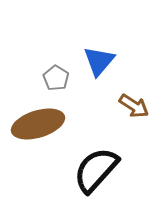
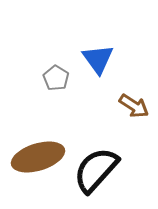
blue triangle: moved 1 px left, 2 px up; rotated 16 degrees counterclockwise
brown ellipse: moved 33 px down
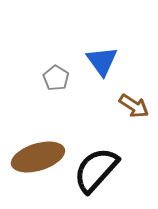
blue triangle: moved 4 px right, 2 px down
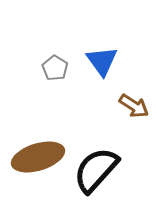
gray pentagon: moved 1 px left, 10 px up
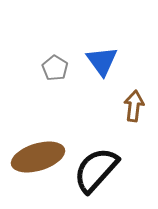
brown arrow: rotated 116 degrees counterclockwise
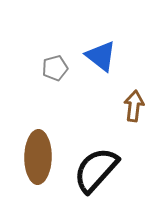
blue triangle: moved 1 px left, 5 px up; rotated 16 degrees counterclockwise
gray pentagon: rotated 25 degrees clockwise
brown ellipse: rotated 72 degrees counterclockwise
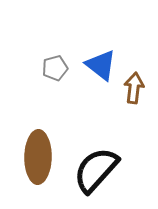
blue triangle: moved 9 px down
brown arrow: moved 18 px up
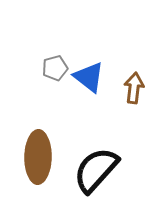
blue triangle: moved 12 px left, 12 px down
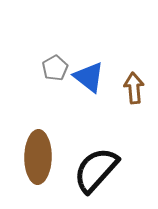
gray pentagon: rotated 15 degrees counterclockwise
brown arrow: rotated 12 degrees counterclockwise
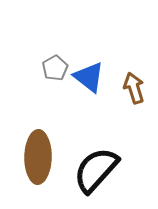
brown arrow: rotated 12 degrees counterclockwise
